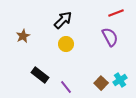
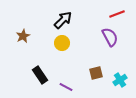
red line: moved 1 px right, 1 px down
yellow circle: moved 4 px left, 1 px up
black rectangle: rotated 18 degrees clockwise
brown square: moved 5 px left, 10 px up; rotated 32 degrees clockwise
purple line: rotated 24 degrees counterclockwise
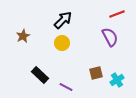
black rectangle: rotated 12 degrees counterclockwise
cyan cross: moved 3 px left
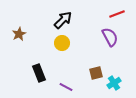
brown star: moved 4 px left, 2 px up
black rectangle: moved 1 px left, 2 px up; rotated 24 degrees clockwise
cyan cross: moved 3 px left, 3 px down
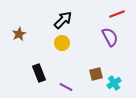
brown square: moved 1 px down
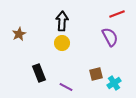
black arrow: moved 1 px left, 1 px down; rotated 42 degrees counterclockwise
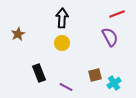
black arrow: moved 3 px up
brown star: moved 1 px left
brown square: moved 1 px left, 1 px down
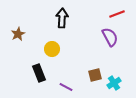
yellow circle: moved 10 px left, 6 px down
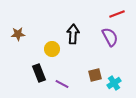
black arrow: moved 11 px right, 16 px down
brown star: rotated 24 degrees clockwise
purple line: moved 4 px left, 3 px up
